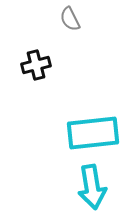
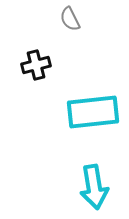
cyan rectangle: moved 21 px up
cyan arrow: moved 2 px right
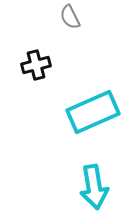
gray semicircle: moved 2 px up
cyan rectangle: rotated 18 degrees counterclockwise
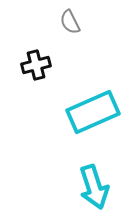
gray semicircle: moved 5 px down
cyan arrow: rotated 9 degrees counterclockwise
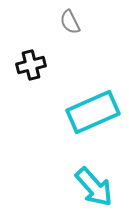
black cross: moved 5 px left
cyan arrow: rotated 24 degrees counterclockwise
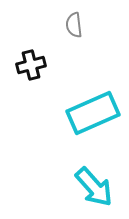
gray semicircle: moved 4 px right, 3 px down; rotated 20 degrees clockwise
cyan rectangle: moved 1 px down
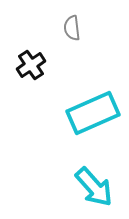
gray semicircle: moved 2 px left, 3 px down
black cross: rotated 20 degrees counterclockwise
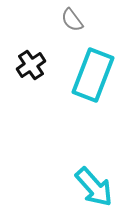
gray semicircle: moved 8 px up; rotated 30 degrees counterclockwise
cyan rectangle: moved 38 px up; rotated 45 degrees counterclockwise
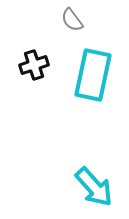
black cross: moved 3 px right; rotated 16 degrees clockwise
cyan rectangle: rotated 9 degrees counterclockwise
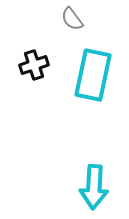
gray semicircle: moved 1 px up
cyan arrow: rotated 45 degrees clockwise
